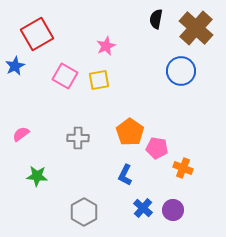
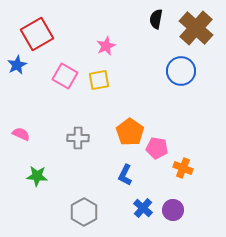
blue star: moved 2 px right, 1 px up
pink semicircle: rotated 60 degrees clockwise
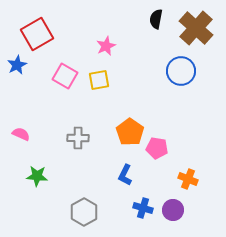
orange cross: moved 5 px right, 11 px down
blue cross: rotated 24 degrees counterclockwise
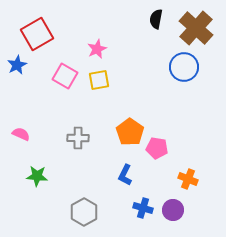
pink star: moved 9 px left, 3 px down
blue circle: moved 3 px right, 4 px up
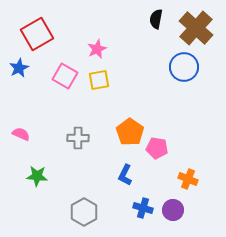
blue star: moved 2 px right, 3 px down
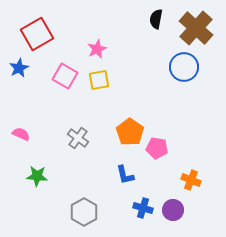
gray cross: rotated 35 degrees clockwise
blue L-shape: rotated 40 degrees counterclockwise
orange cross: moved 3 px right, 1 px down
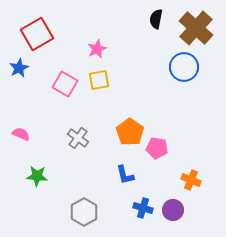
pink square: moved 8 px down
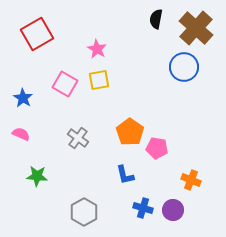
pink star: rotated 18 degrees counterclockwise
blue star: moved 4 px right, 30 px down; rotated 12 degrees counterclockwise
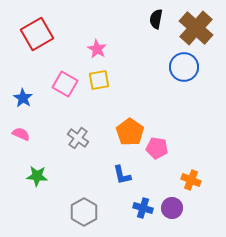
blue L-shape: moved 3 px left
purple circle: moved 1 px left, 2 px up
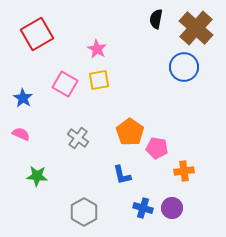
orange cross: moved 7 px left, 9 px up; rotated 30 degrees counterclockwise
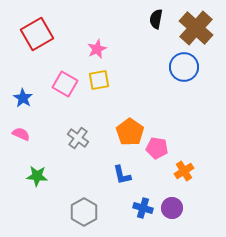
pink star: rotated 18 degrees clockwise
orange cross: rotated 24 degrees counterclockwise
